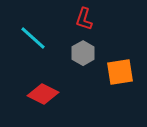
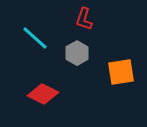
cyan line: moved 2 px right
gray hexagon: moved 6 px left
orange square: moved 1 px right
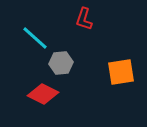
gray hexagon: moved 16 px left, 10 px down; rotated 25 degrees clockwise
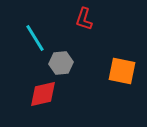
cyan line: rotated 16 degrees clockwise
orange square: moved 1 px right, 1 px up; rotated 20 degrees clockwise
red diamond: rotated 40 degrees counterclockwise
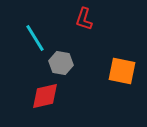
gray hexagon: rotated 15 degrees clockwise
red diamond: moved 2 px right, 2 px down
